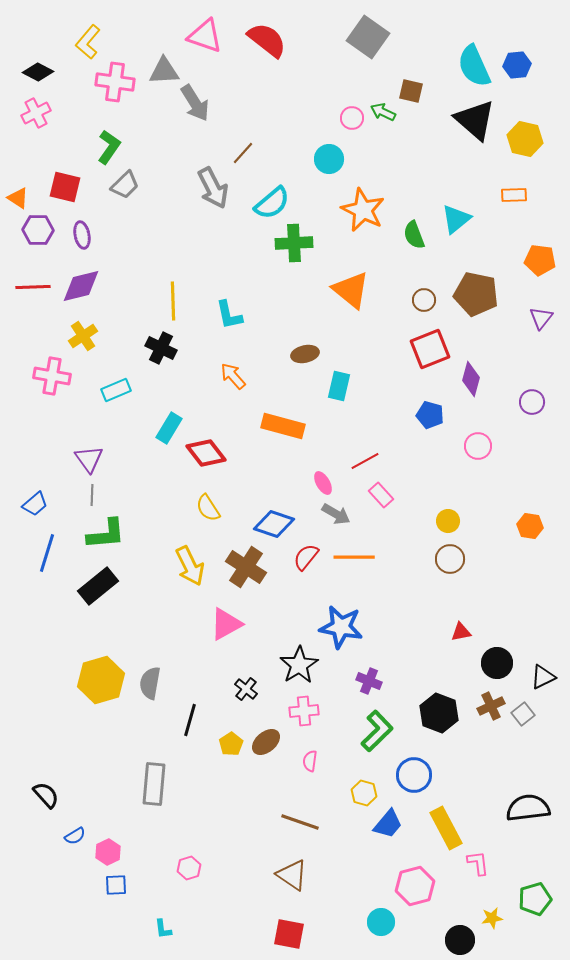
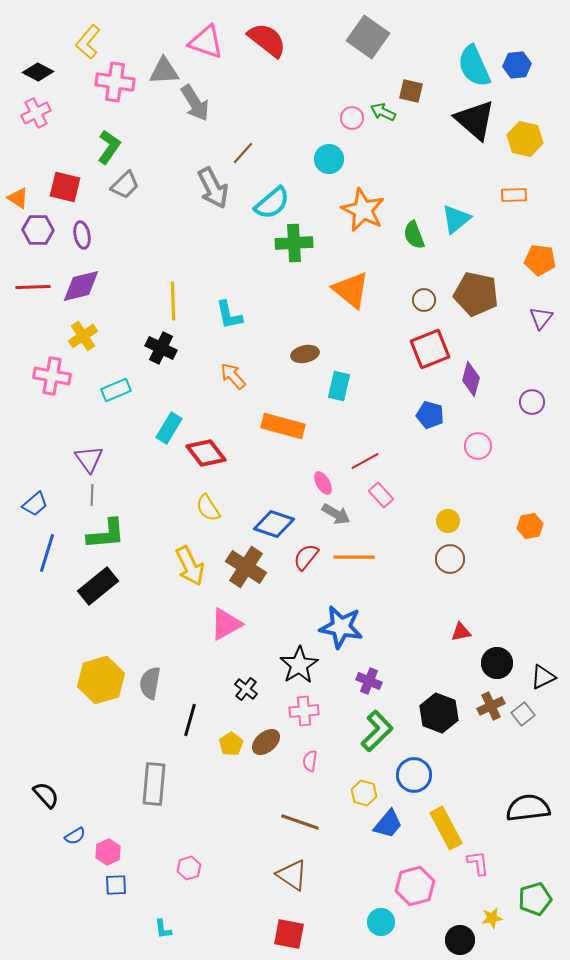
pink triangle at (205, 36): moved 1 px right, 6 px down
orange hexagon at (530, 526): rotated 20 degrees counterclockwise
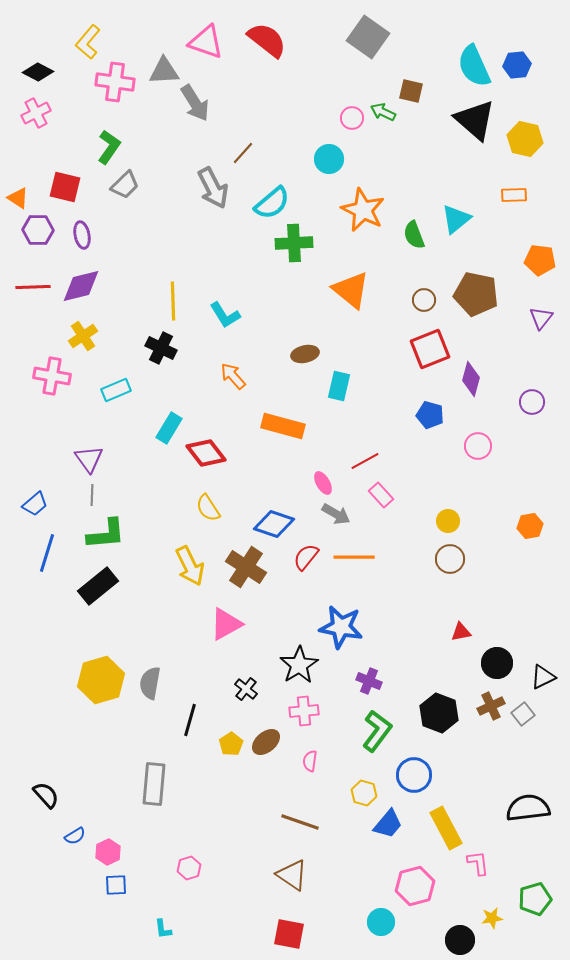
cyan L-shape at (229, 315): moved 4 px left; rotated 20 degrees counterclockwise
green L-shape at (377, 731): rotated 9 degrees counterclockwise
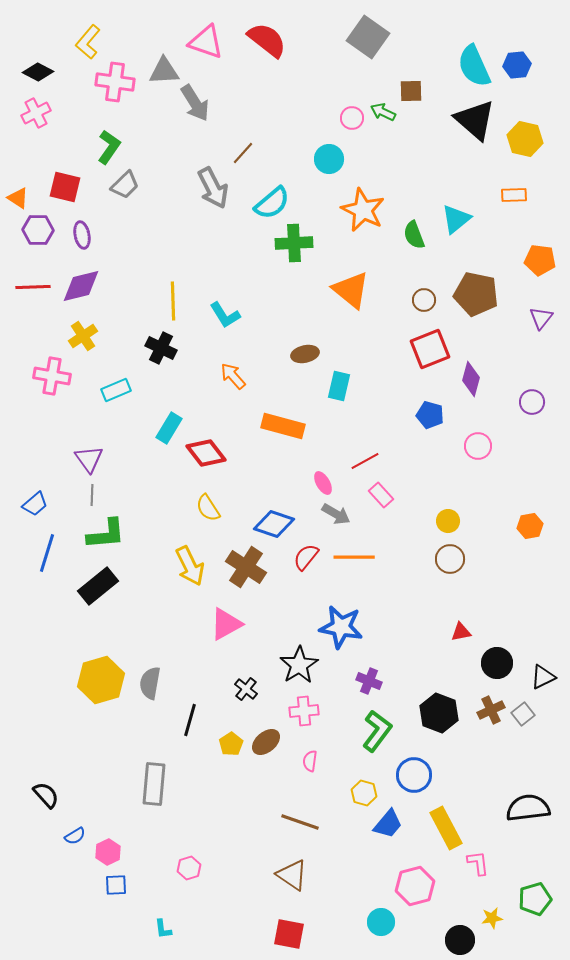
brown square at (411, 91): rotated 15 degrees counterclockwise
brown cross at (491, 706): moved 4 px down
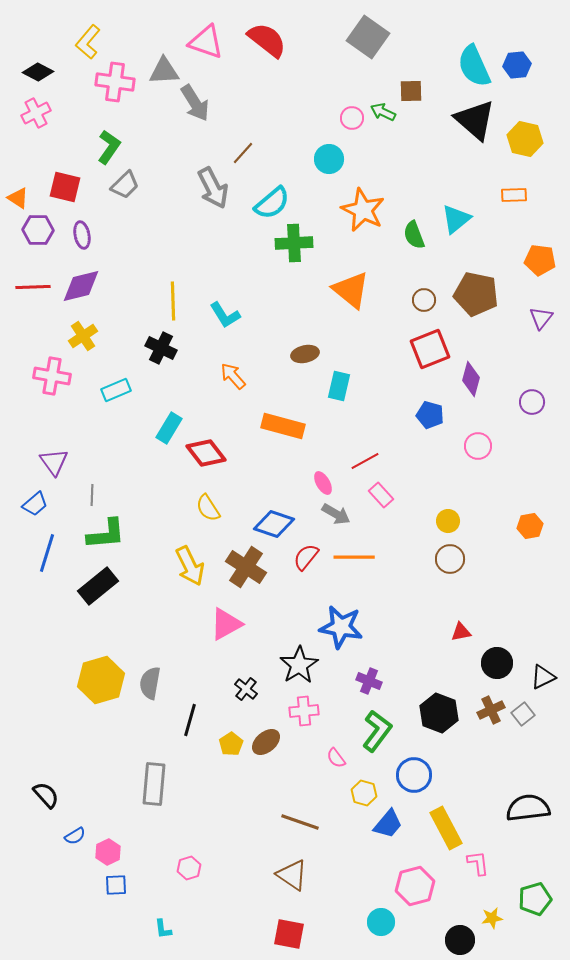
purple triangle at (89, 459): moved 35 px left, 3 px down
pink semicircle at (310, 761): moved 26 px right, 3 px up; rotated 45 degrees counterclockwise
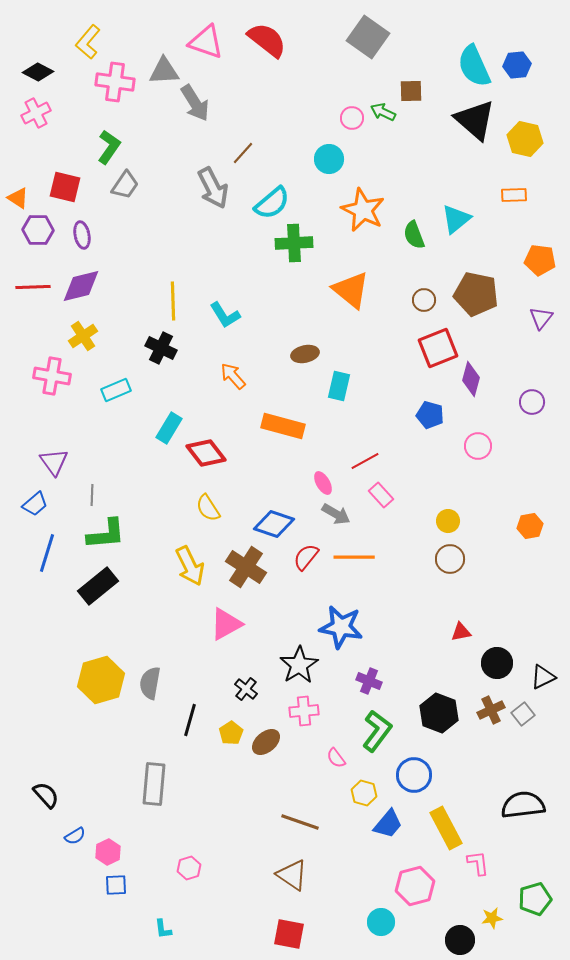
gray trapezoid at (125, 185): rotated 12 degrees counterclockwise
red square at (430, 349): moved 8 px right, 1 px up
yellow pentagon at (231, 744): moved 11 px up
black semicircle at (528, 808): moved 5 px left, 3 px up
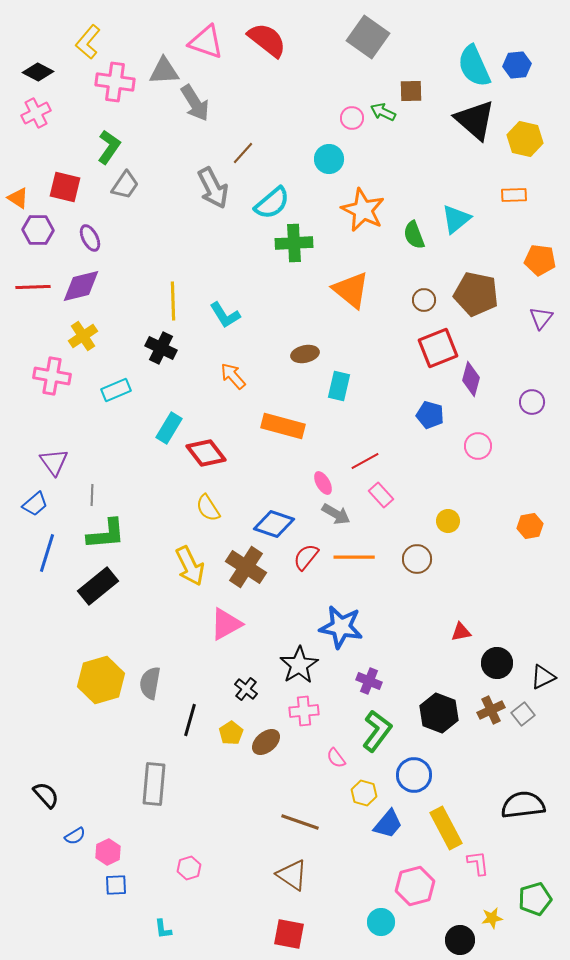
purple ellipse at (82, 235): moved 8 px right, 3 px down; rotated 16 degrees counterclockwise
brown circle at (450, 559): moved 33 px left
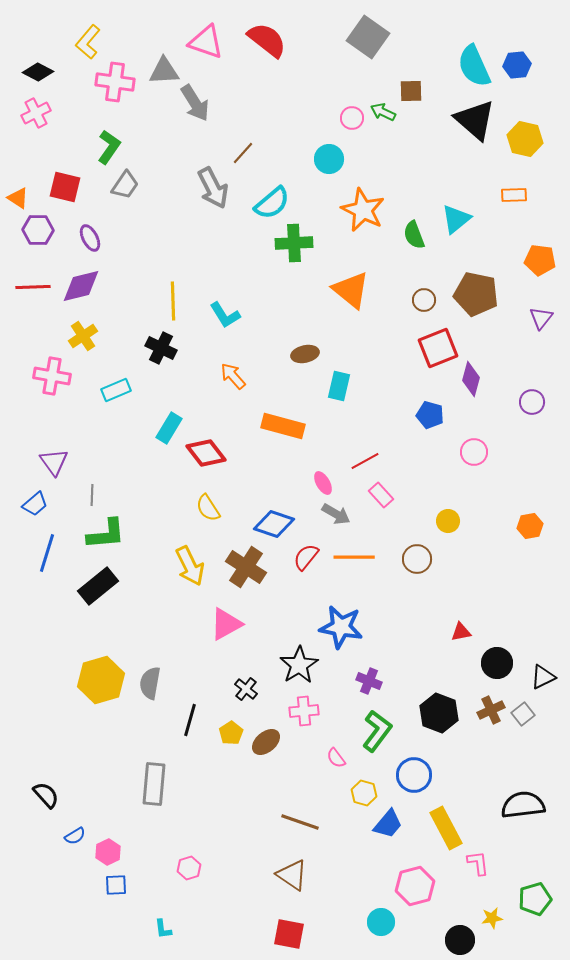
pink circle at (478, 446): moved 4 px left, 6 px down
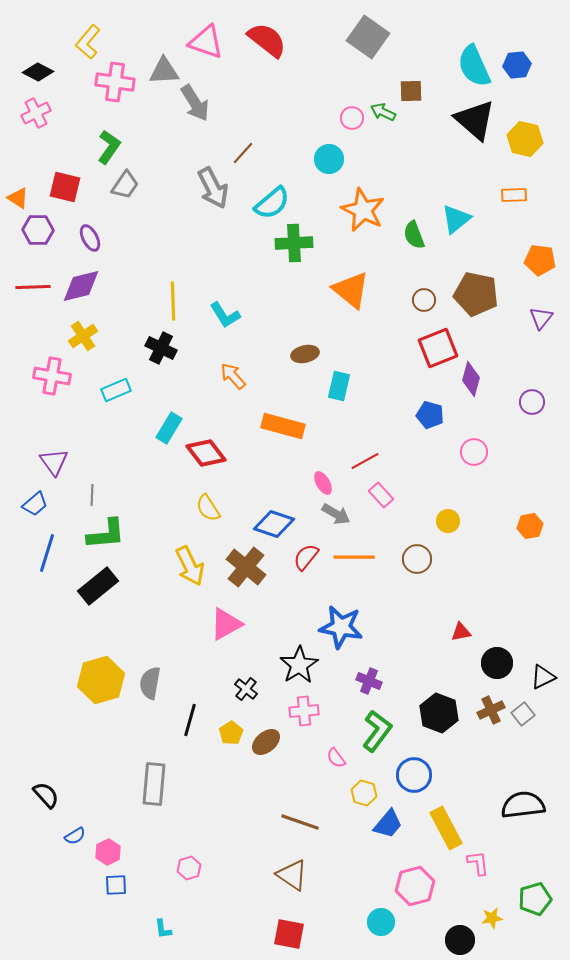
brown cross at (246, 567): rotated 6 degrees clockwise
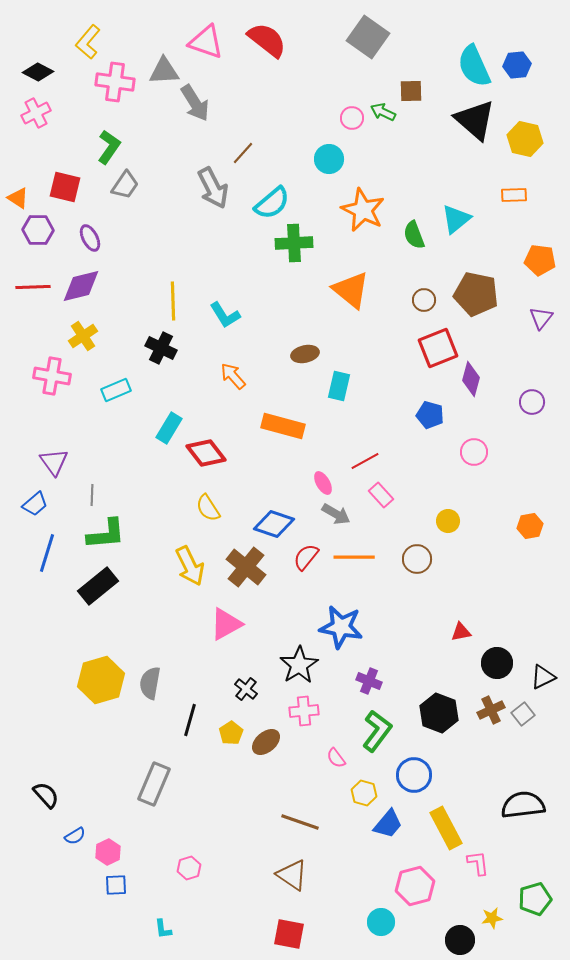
gray rectangle at (154, 784): rotated 18 degrees clockwise
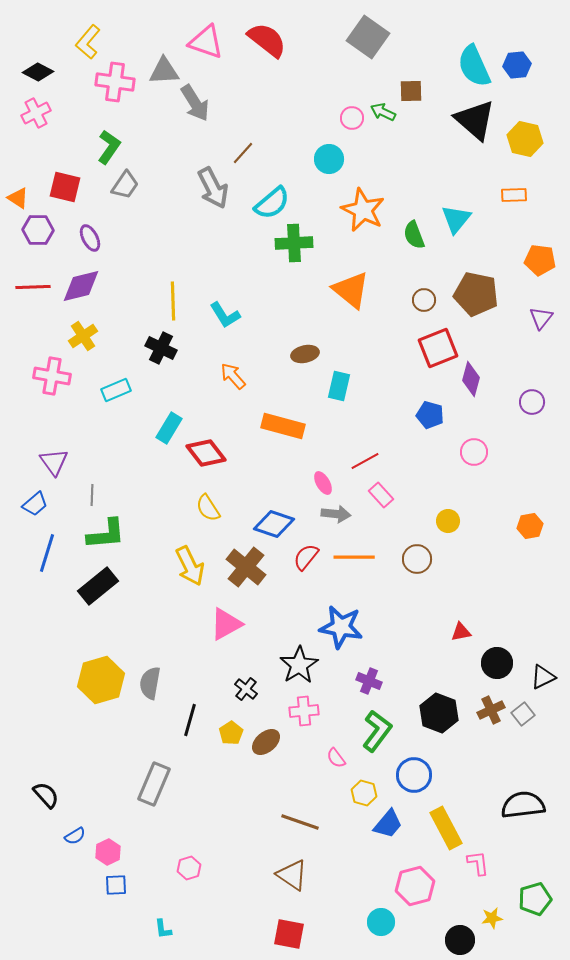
cyan triangle at (456, 219): rotated 12 degrees counterclockwise
gray arrow at (336, 514): rotated 24 degrees counterclockwise
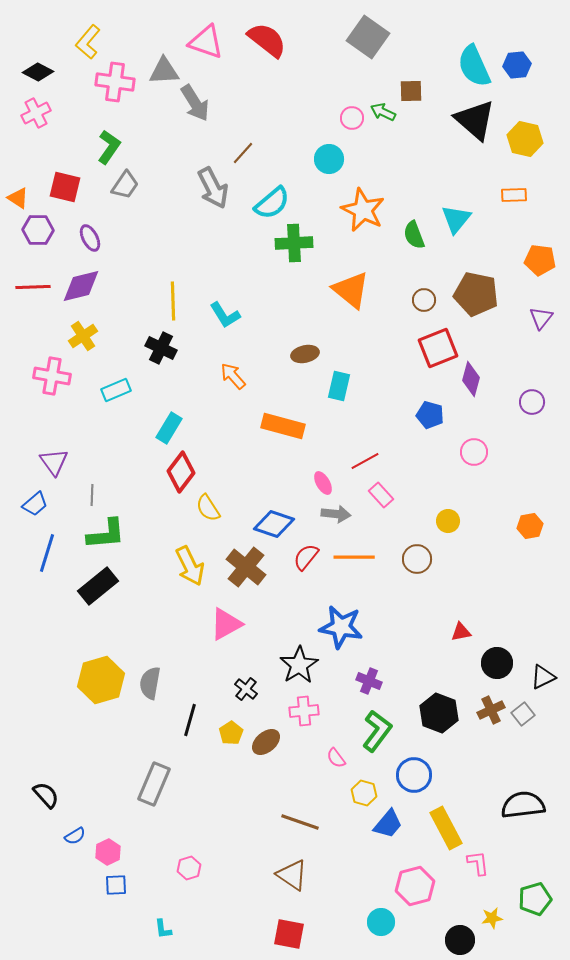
red diamond at (206, 453): moved 25 px left, 19 px down; rotated 75 degrees clockwise
